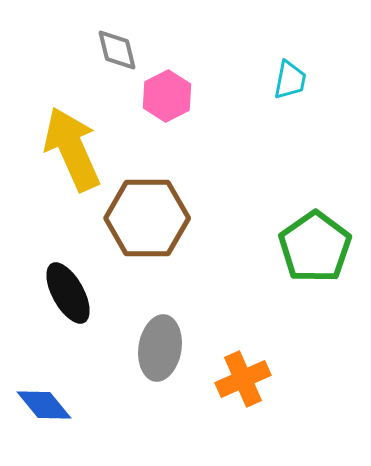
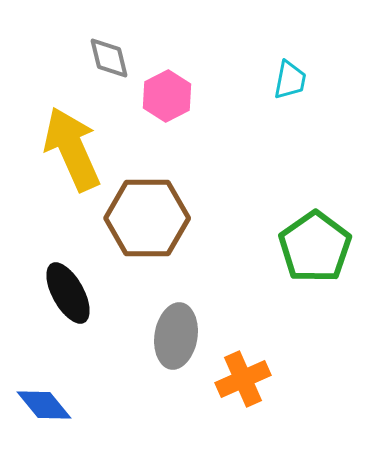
gray diamond: moved 8 px left, 8 px down
gray ellipse: moved 16 px right, 12 px up
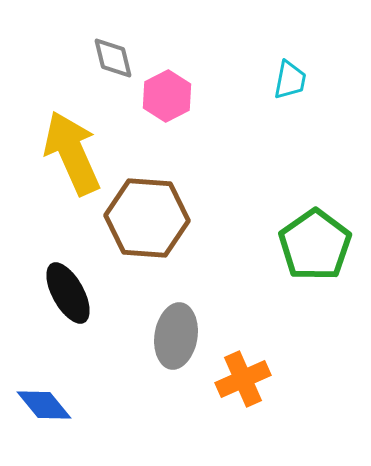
gray diamond: moved 4 px right
yellow arrow: moved 4 px down
brown hexagon: rotated 4 degrees clockwise
green pentagon: moved 2 px up
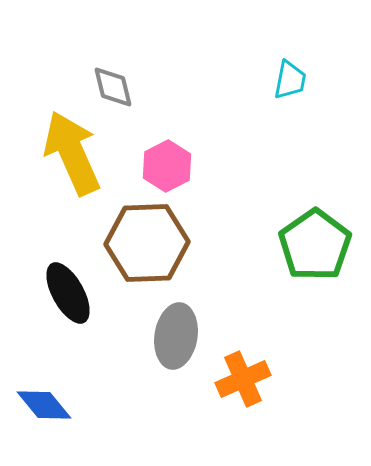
gray diamond: moved 29 px down
pink hexagon: moved 70 px down
brown hexagon: moved 25 px down; rotated 6 degrees counterclockwise
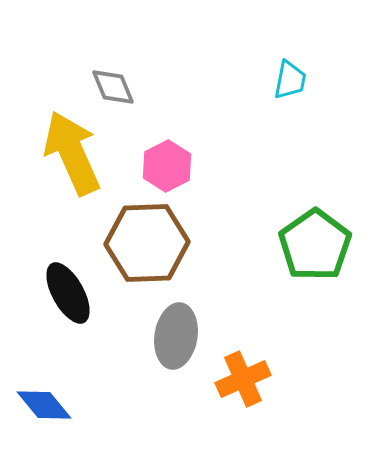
gray diamond: rotated 9 degrees counterclockwise
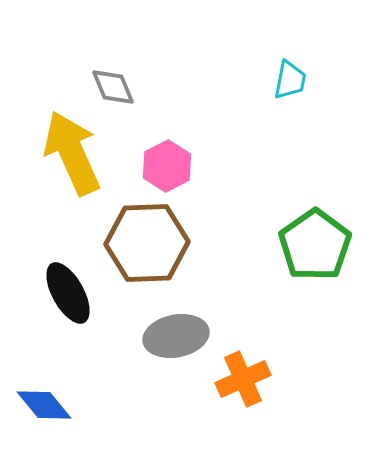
gray ellipse: rotated 70 degrees clockwise
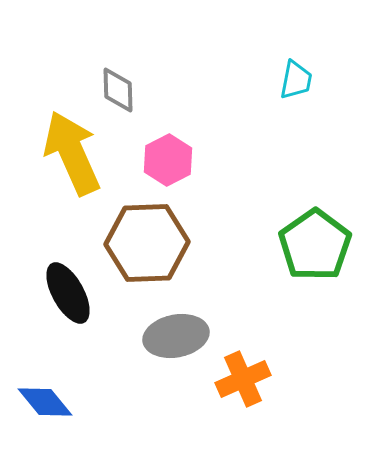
cyan trapezoid: moved 6 px right
gray diamond: moved 5 px right, 3 px down; rotated 21 degrees clockwise
pink hexagon: moved 1 px right, 6 px up
blue diamond: moved 1 px right, 3 px up
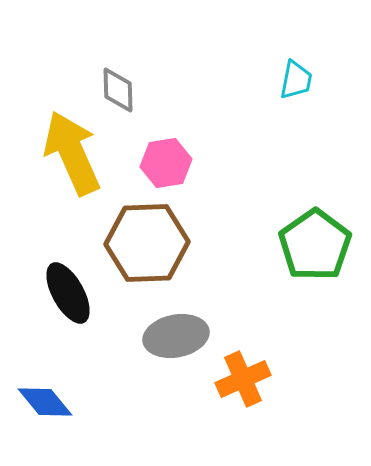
pink hexagon: moved 2 px left, 3 px down; rotated 18 degrees clockwise
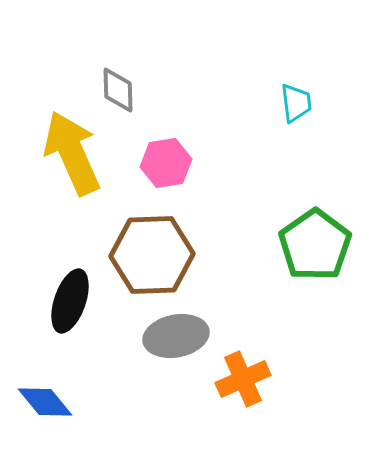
cyan trapezoid: moved 23 px down; rotated 18 degrees counterclockwise
brown hexagon: moved 5 px right, 12 px down
black ellipse: moved 2 px right, 8 px down; rotated 48 degrees clockwise
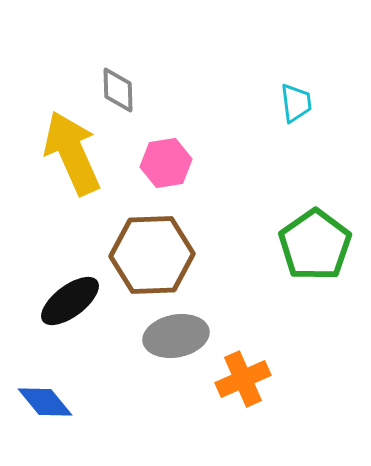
black ellipse: rotated 34 degrees clockwise
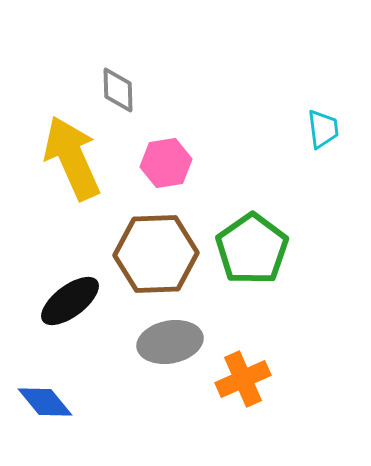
cyan trapezoid: moved 27 px right, 26 px down
yellow arrow: moved 5 px down
green pentagon: moved 63 px left, 4 px down
brown hexagon: moved 4 px right, 1 px up
gray ellipse: moved 6 px left, 6 px down
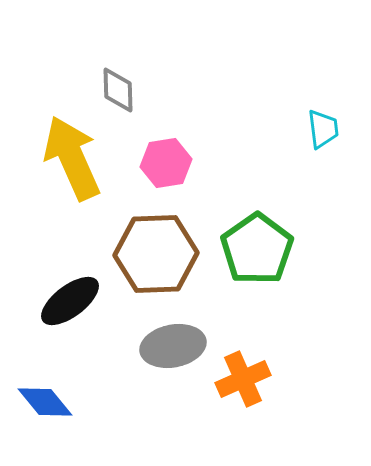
green pentagon: moved 5 px right
gray ellipse: moved 3 px right, 4 px down
